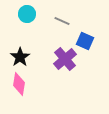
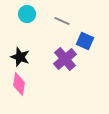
black star: rotated 18 degrees counterclockwise
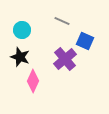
cyan circle: moved 5 px left, 16 px down
pink diamond: moved 14 px right, 3 px up; rotated 15 degrees clockwise
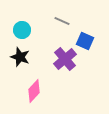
pink diamond: moved 1 px right, 10 px down; rotated 20 degrees clockwise
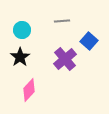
gray line: rotated 28 degrees counterclockwise
blue square: moved 4 px right; rotated 18 degrees clockwise
black star: rotated 18 degrees clockwise
pink diamond: moved 5 px left, 1 px up
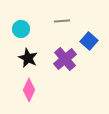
cyan circle: moved 1 px left, 1 px up
black star: moved 8 px right, 1 px down; rotated 12 degrees counterclockwise
pink diamond: rotated 20 degrees counterclockwise
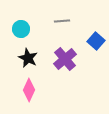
blue square: moved 7 px right
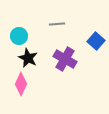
gray line: moved 5 px left, 3 px down
cyan circle: moved 2 px left, 7 px down
purple cross: rotated 20 degrees counterclockwise
pink diamond: moved 8 px left, 6 px up
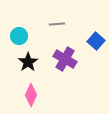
black star: moved 4 px down; rotated 12 degrees clockwise
pink diamond: moved 10 px right, 11 px down
